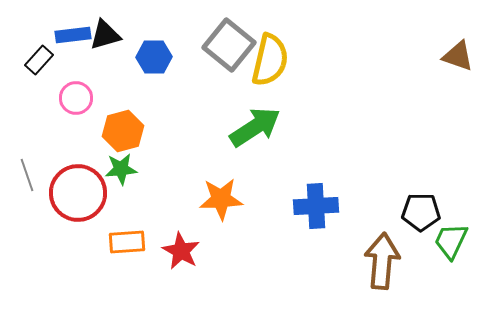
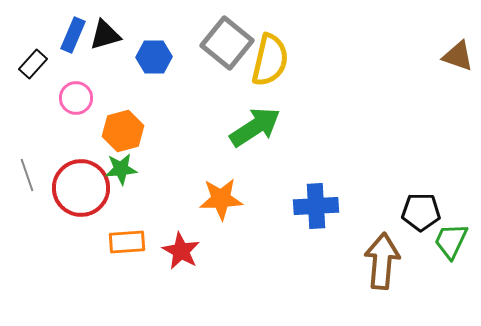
blue rectangle: rotated 60 degrees counterclockwise
gray square: moved 2 px left, 2 px up
black rectangle: moved 6 px left, 4 px down
red circle: moved 3 px right, 5 px up
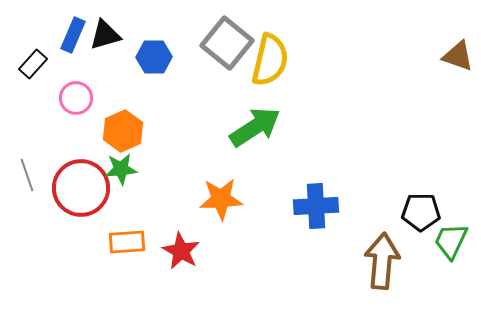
orange hexagon: rotated 9 degrees counterclockwise
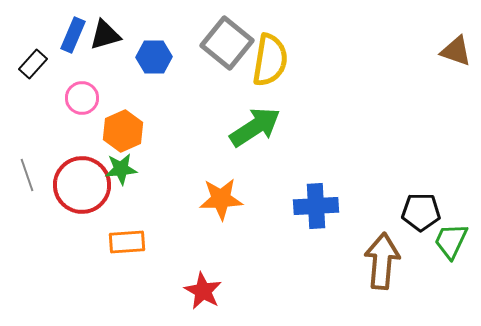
brown triangle: moved 2 px left, 5 px up
yellow semicircle: rotated 4 degrees counterclockwise
pink circle: moved 6 px right
red circle: moved 1 px right, 3 px up
red star: moved 22 px right, 40 px down
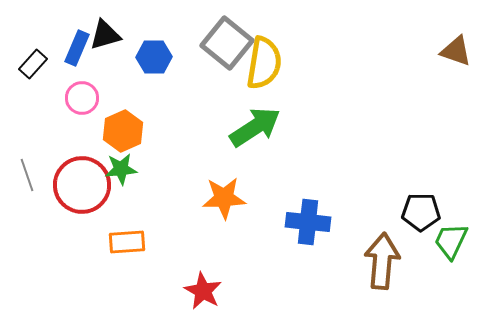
blue rectangle: moved 4 px right, 13 px down
yellow semicircle: moved 6 px left, 3 px down
orange star: moved 3 px right, 1 px up
blue cross: moved 8 px left, 16 px down; rotated 9 degrees clockwise
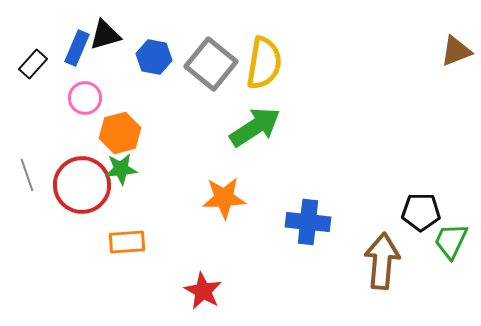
gray square: moved 16 px left, 21 px down
brown triangle: rotated 40 degrees counterclockwise
blue hexagon: rotated 12 degrees clockwise
pink circle: moved 3 px right
orange hexagon: moved 3 px left, 2 px down; rotated 9 degrees clockwise
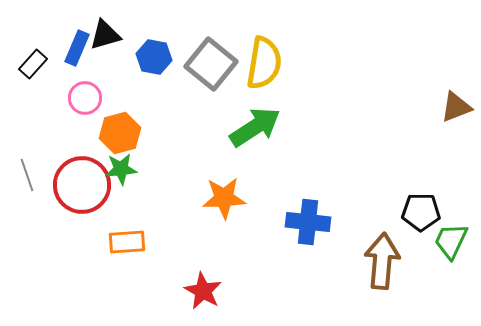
brown triangle: moved 56 px down
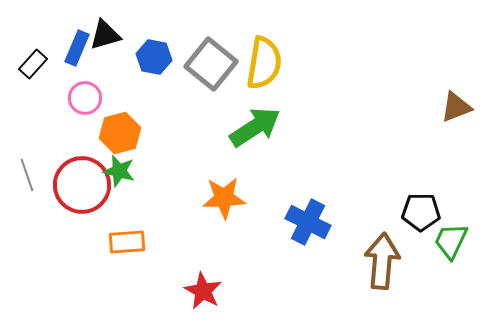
green star: moved 2 px left, 2 px down; rotated 20 degrees clockwise
blue cross: rotated 21 degrees clockwise
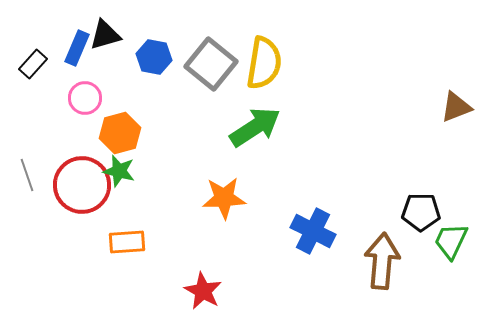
blue cross: moved 5 px right, 9 px down
